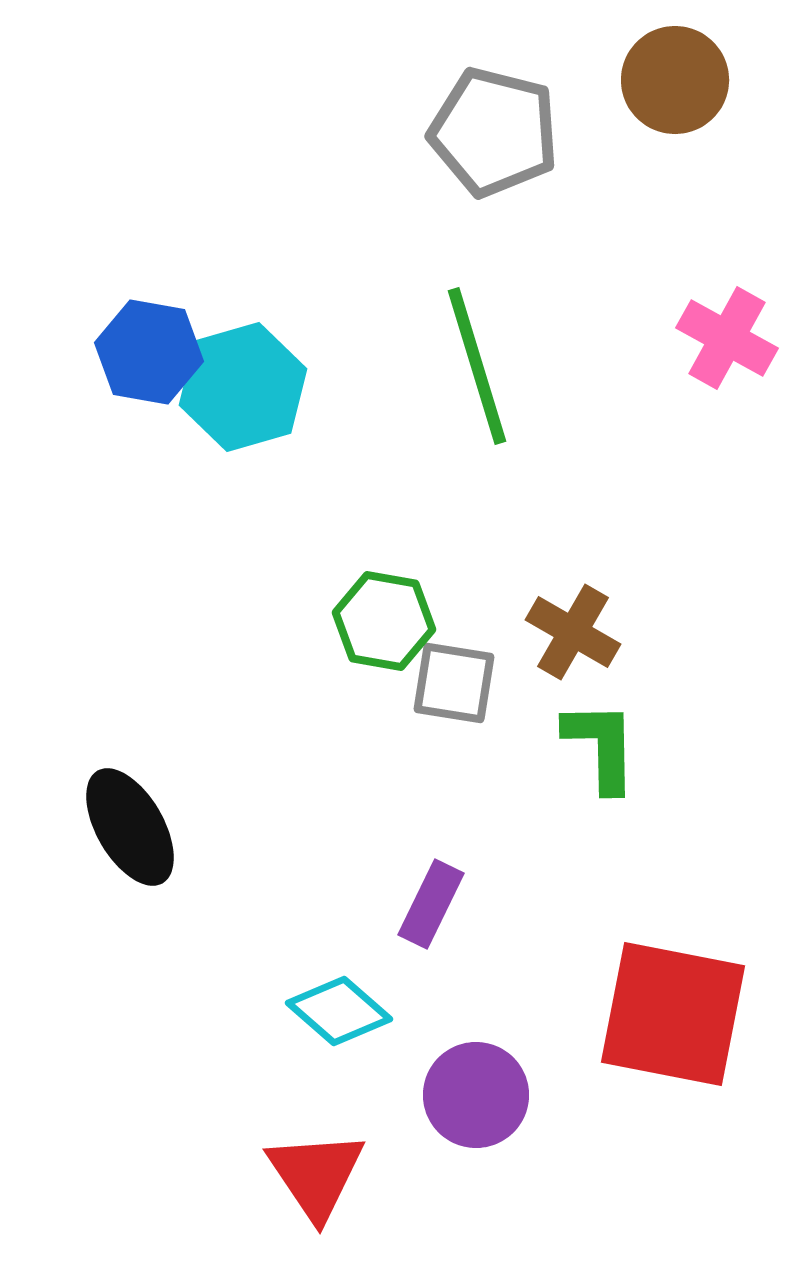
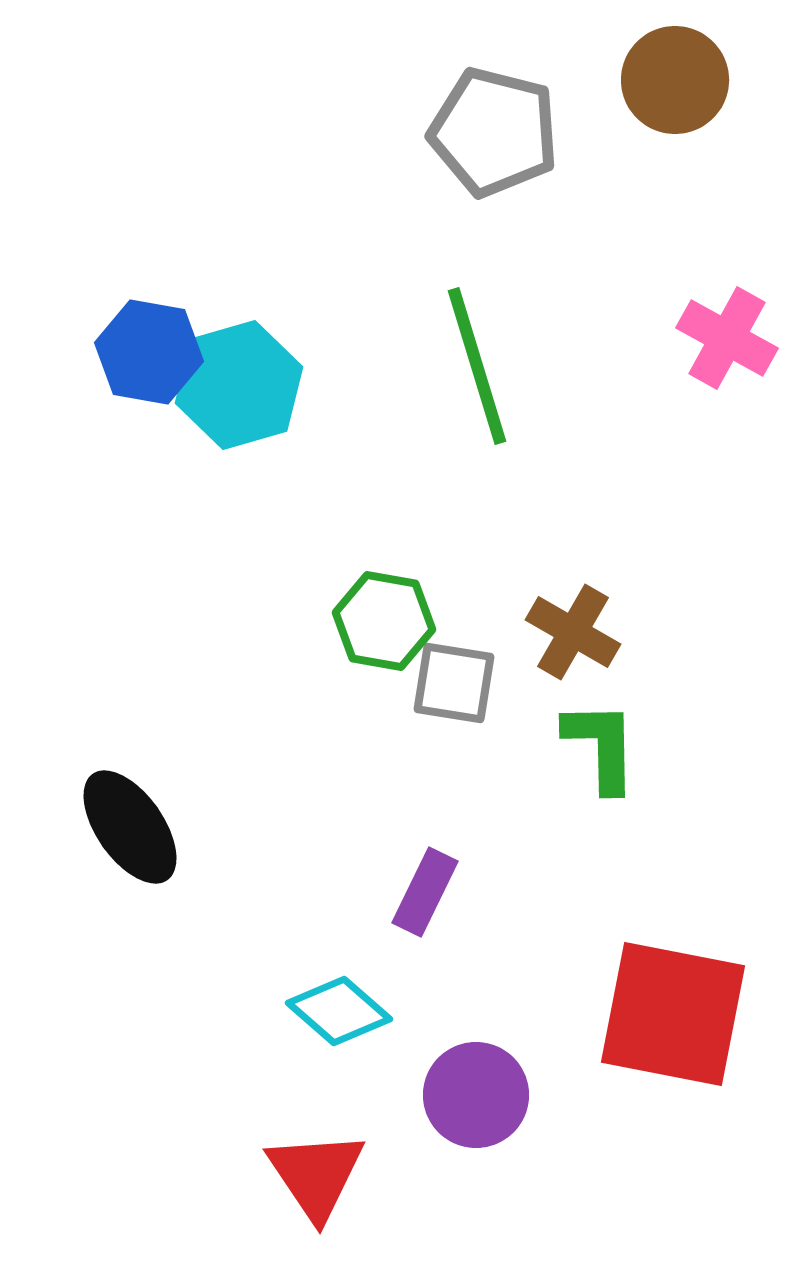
cyan hexagon: moved 4 px left, 2 px up
black ellipse: rotated 5 degrees counterclockwise
purple rectangle: moved 6 px left, 12 px up
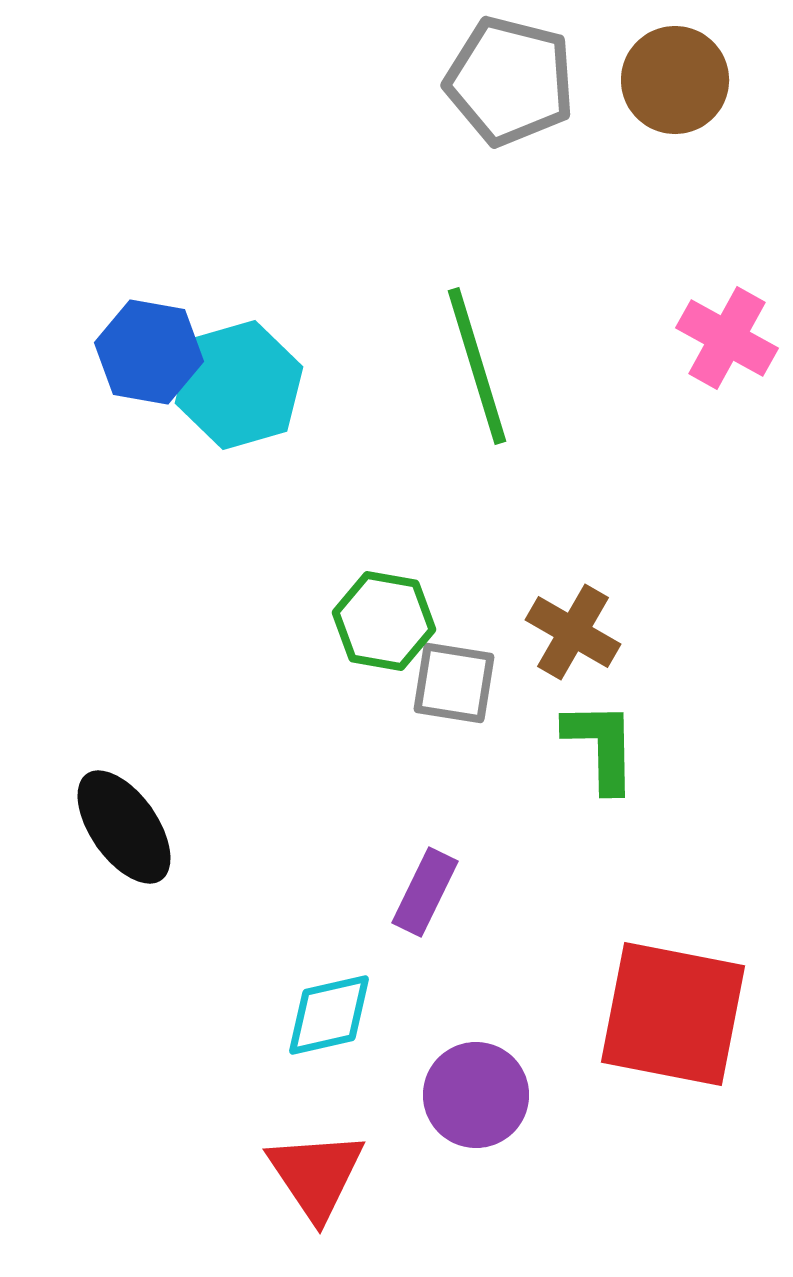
gray pentagon: moved 16 px right, 51 px up
black ellipse: moved 6 px left
cyan diamond: moved 10 px left, 4 px down; rotated 54 degrees counterclockwise
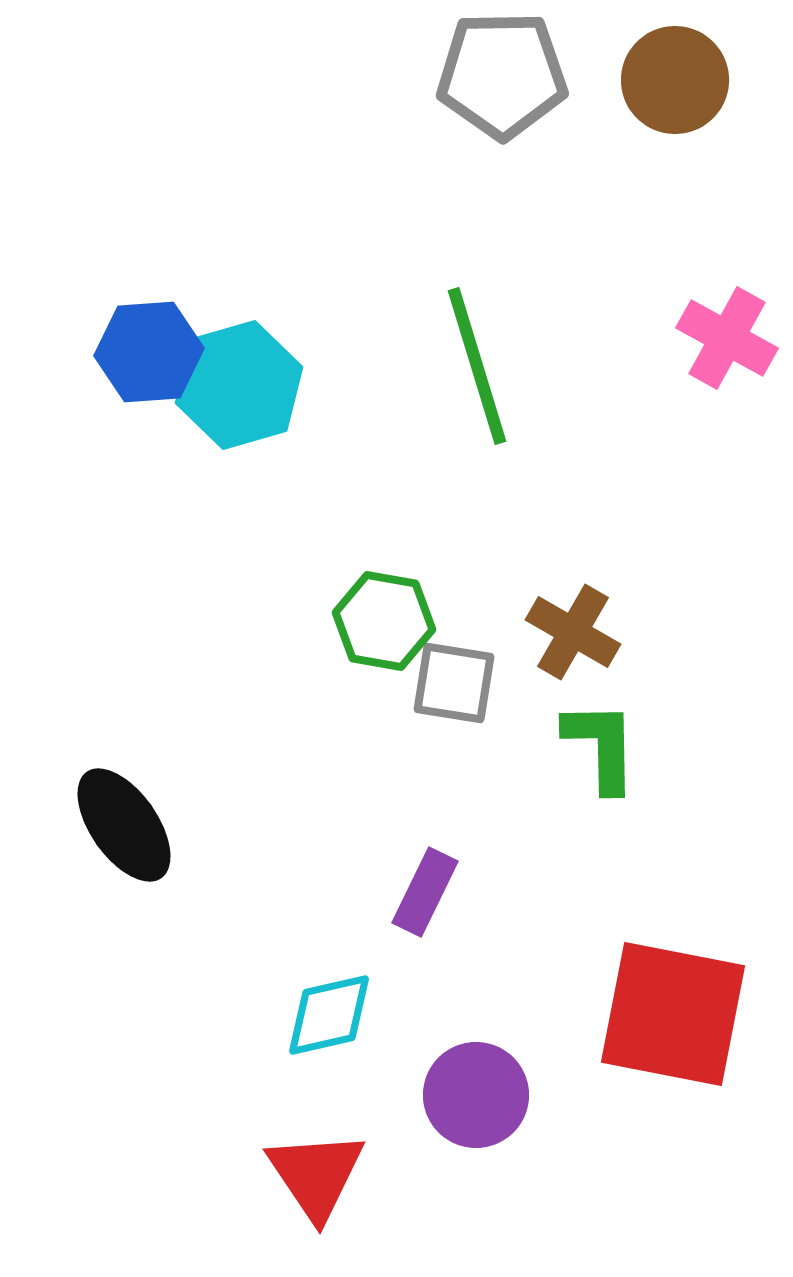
gray pentagon: moved 8 px left, 6 px up; rotated 15 degrees counterclockwise
blue hexagon: rotated 14 degrees counterclockwise
black ellipse: moved 2 px up
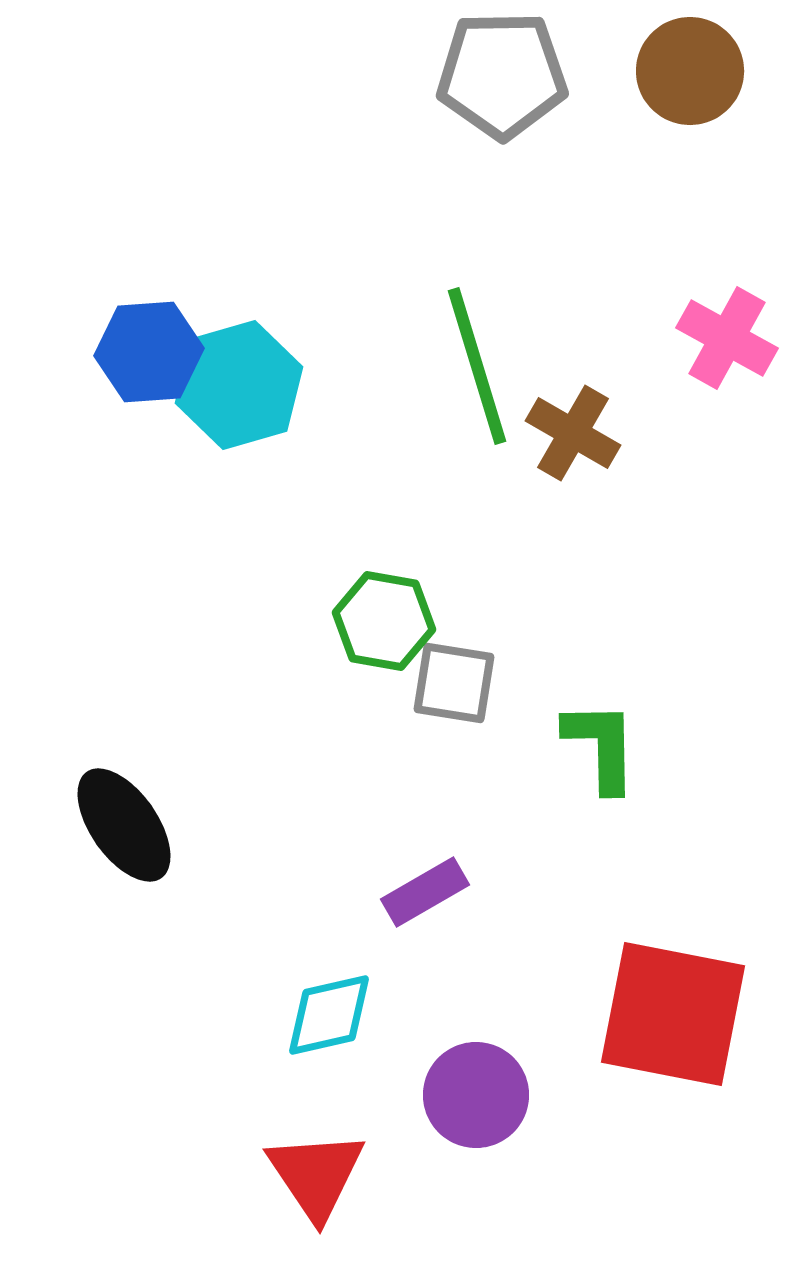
brown circle: moved 15 px right, 9 px up
brown cross: moved 199 px up
purple rectangle: rotated 34 degrees clockwise
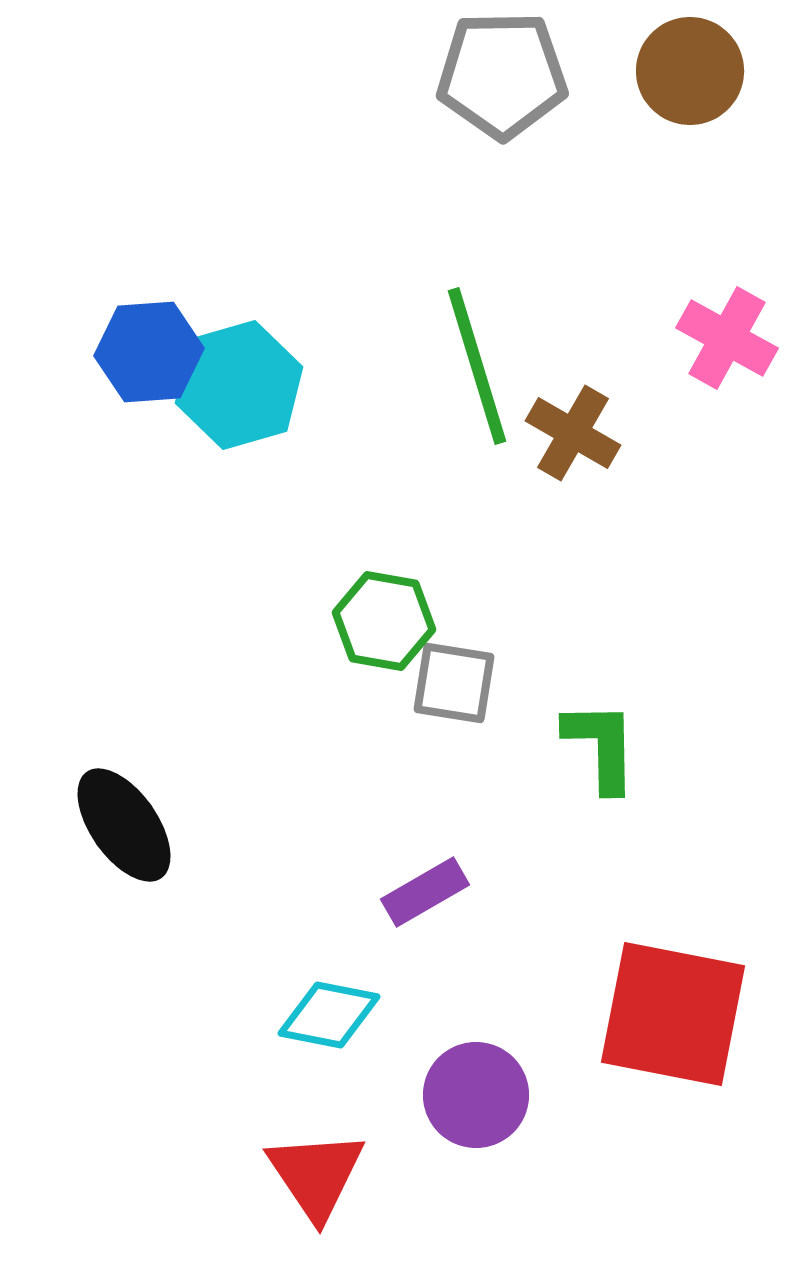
cyan diamond: rotated 24 degrees clockwise
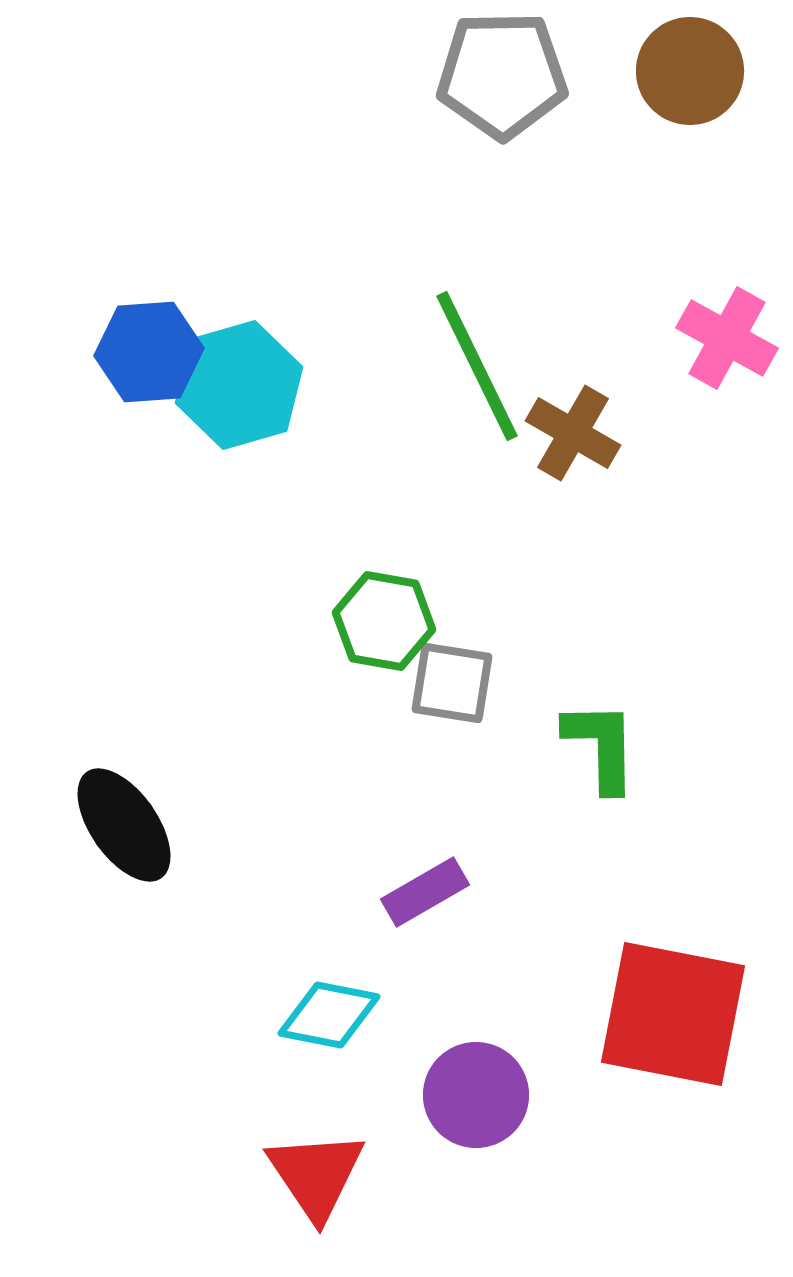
green line: rotated 9 degrees counterclockwise
gray square: moved 2 px left
